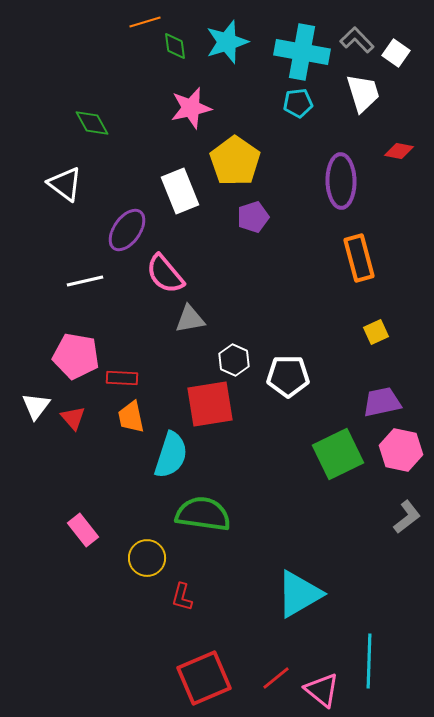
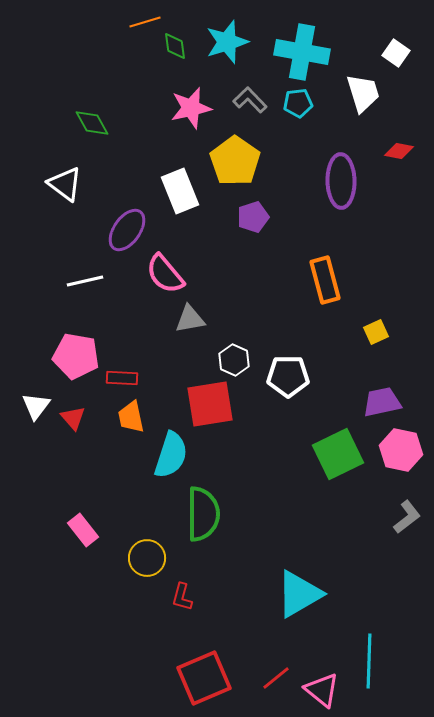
gray L-shape at (357, 40): moved 107 px left, 60 px down
orange rectangle at (359, 258): moved 34 px left, 22 px down
green semicircle at (203, 514): rotated 82 degrees clockwise
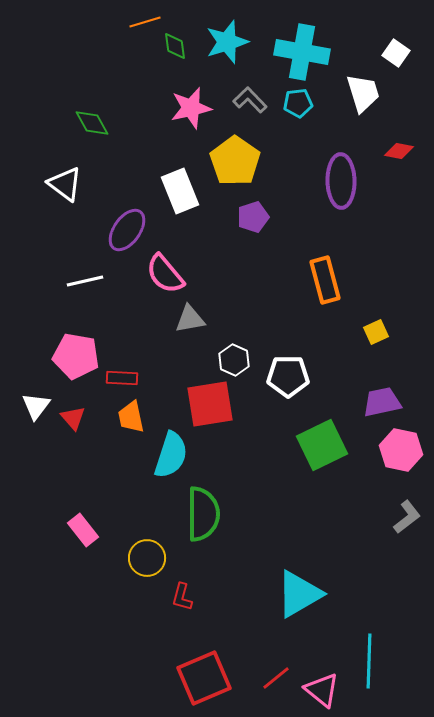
green square at (338, 454): moved 16 px left, 9 px up
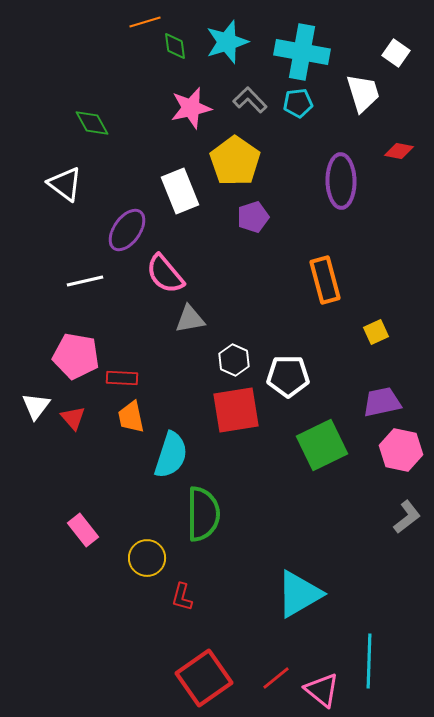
red square at (210, 404): moved 26 px right, 6 px down
red square at (204, 678): rotated 12 degrees counterclockwise
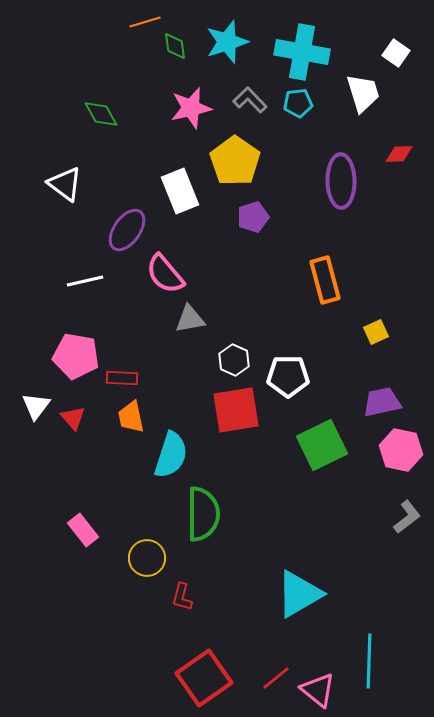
green diamond at (92, 123): moved 9 px right, 9 px up
red diamond at (399, 151): moved 3 px down; rotated 12 degrees counterclockwise
pink triangle at (322, 690): moved 4 px left
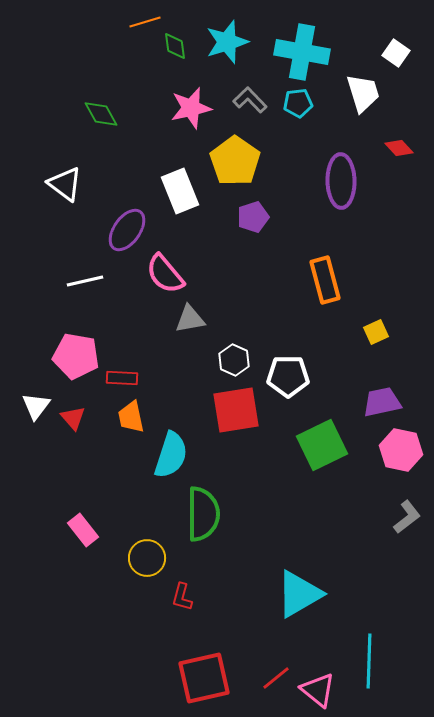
red diamond at (399, 154): moved 6 px up; rotated 48 degrees clockwise
red square at (204, 678): rotated 22 degrees clockwise
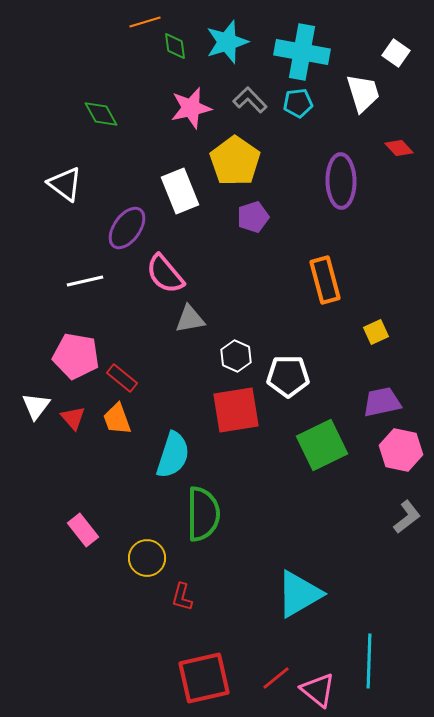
purple ellipse at (127, 230): moved 2 px up
white hexagon at (234, 360): moved 2 px right, 4 px up
red rectangle at (122, 378): rotated 36 degrees clockwise
orange trapezoid at (131, 417): moved 14 px left, 2 px down; rotated 8 degrees counterclockwise
cyan semicircle at (171, 455): moved 2 px right
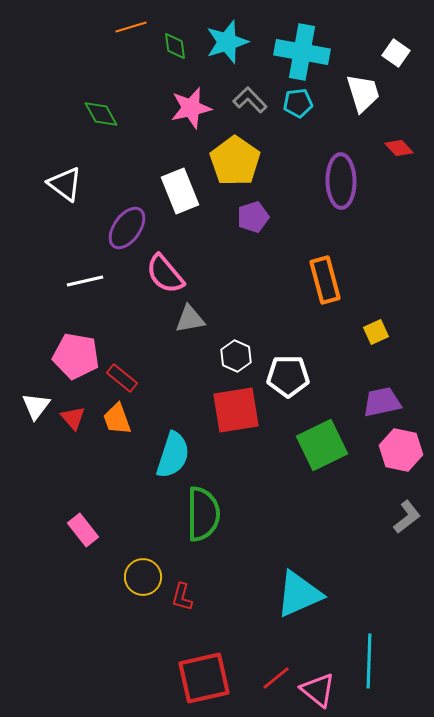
orange line at (145, 22): moved 14 px left, 5 px down
yellow circle at (147, 558): moved 4 px left, 19 px down
cyan triangle at (299, 594): rotated 6 degrees clockwise
